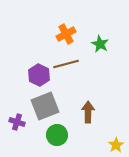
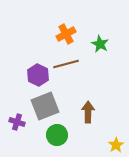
purple hexagon: moved 1 px left
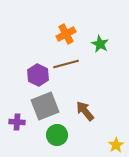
brown arrow: moved 3 px left, 1 px up; rotated 40 degrees counterclockwise
purple cross: rotated 14 degrees counterclockwise
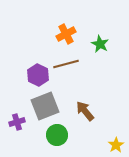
purple cross: rotated 21 degrees counterclockwise
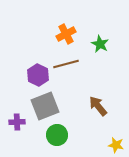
brown arrow: moved 13 px right, 5 px up
purple cross: rotated 14 degrees clockwise
yellow star: rotated 28 degrees counterclockwise
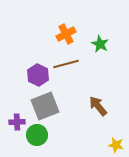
green circle: moved 20 px left
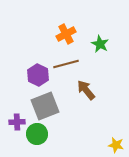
brown arrow: moved 12 px left, 16 px up
green circle: moved 1 px up
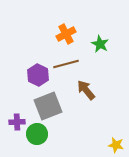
gray square: moved 3 px right
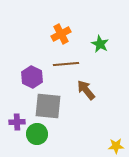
orange cross: moved 5 px left
brown line: rotated 10 degrees clockwise
purple hexagon: moved 6 px left, 2 px down
gray square: rotated 28 degrees clockwise
yellow star: moved 1 px down; rotated 14 degrees counterclockwise
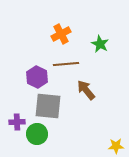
purple hexagon: moved 5 px right
